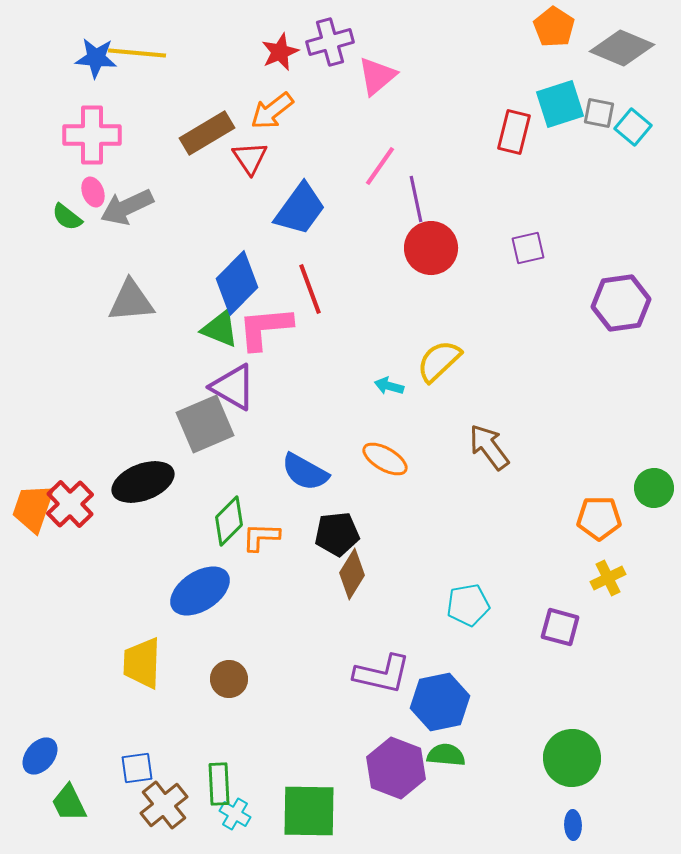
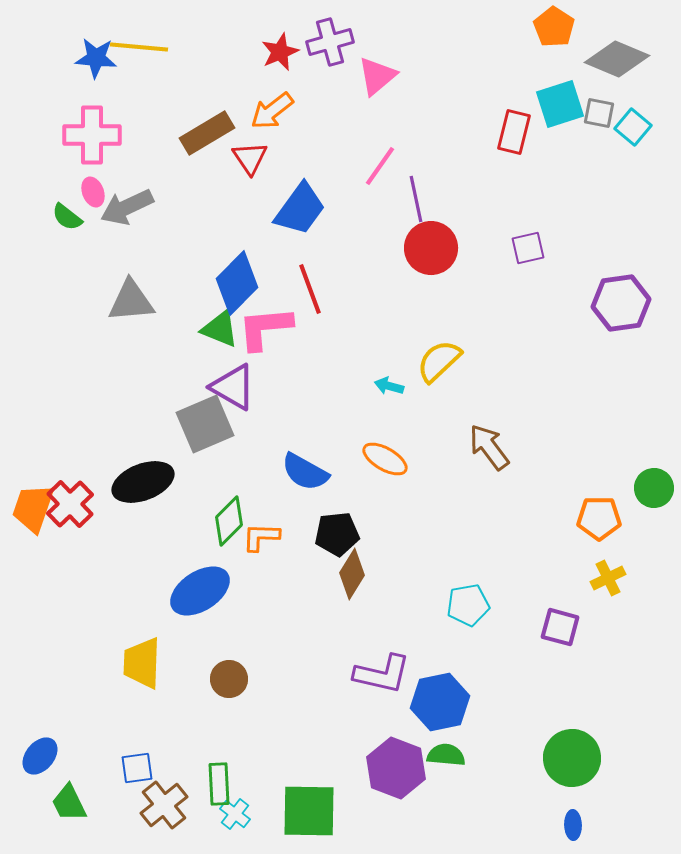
gray diamond at (622, 48): moved 5 px left, 11 px down
yellow line at (137, 53): moved 2 px right, 6 px up
cyan cross at (235, 814): rotated 8 degrees clockwise
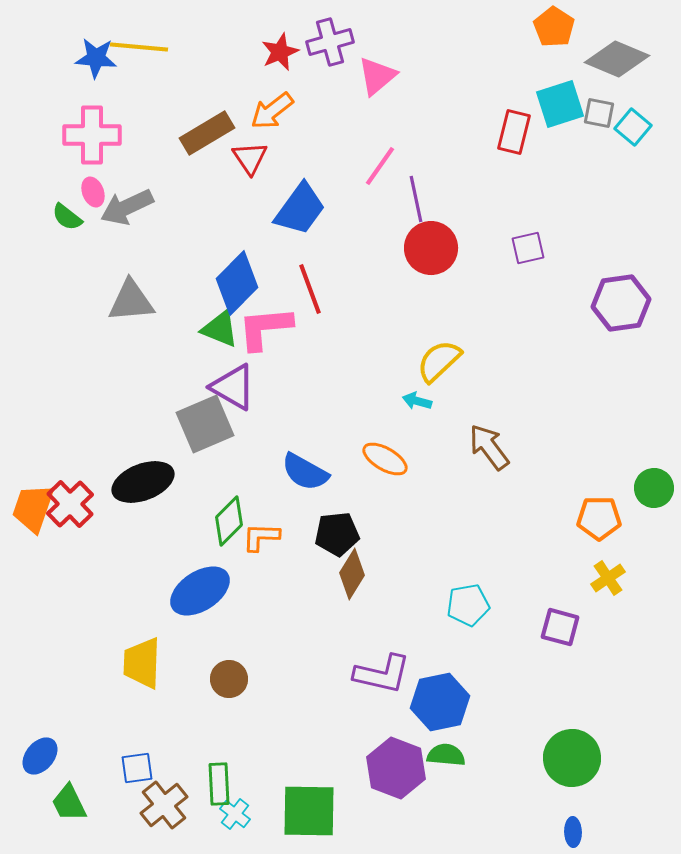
cyan arrow at (389, 386): moved 28 px right, 15 px down
yellow cross at (608, 578): rotated 8 degrees counterclockwise
blue ellipse at (573, 825): moved 7 px down
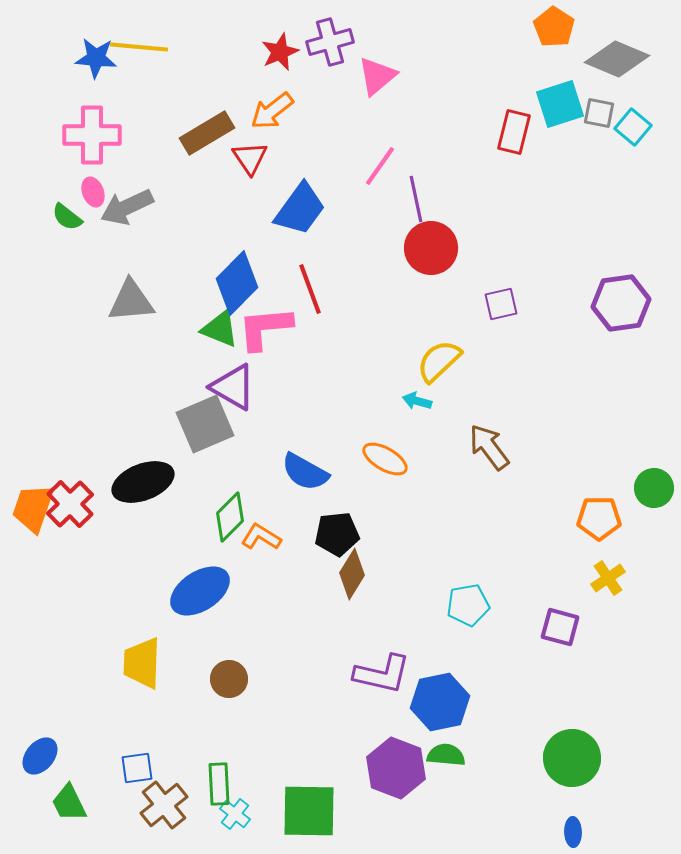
purple square at (528, 248): moved 27 px left, 56 px down
green diamond at (229, 521): moved 1 px right, 4 px up
orange L-shape at (261, 537): rotated 30 degrees clockwise
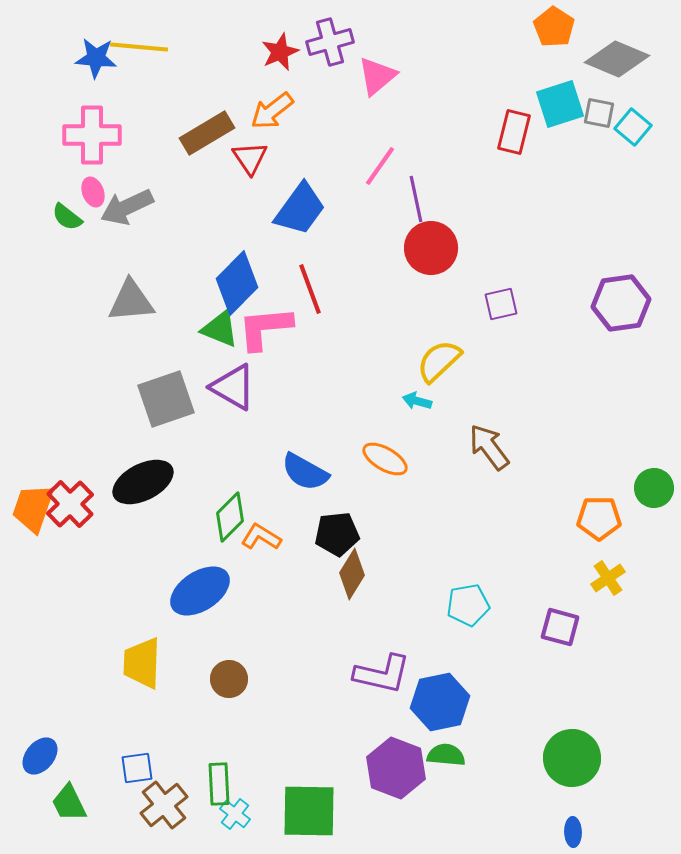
gray square at (205, 424): moved 39 px left, 25 px up; rotated 4 degrees clockwise
black ellipse at (143, 482): rotated 6 degrees counterclockwise
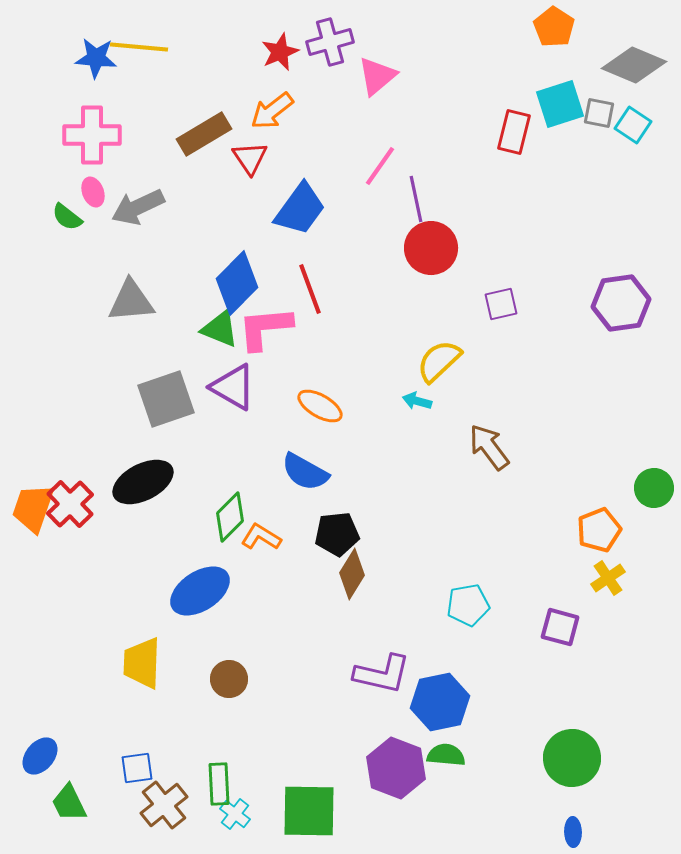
gray diamond at (617, 59): moved 17 px right, 6 px down
cyan square at (633, 127): moved 2 px up; rotated 6 degrees counterclockwise
brown rectangle at (207, 133): moved 3 px left, 1 px down
gray arrow at (127, 207): moved 11 px right
orange ellipse at (385, 459): moved 65 px left, 53 px up
orange pentagon at (599, 518): moved 12 px down; rotated 21 degrees counterclockwise
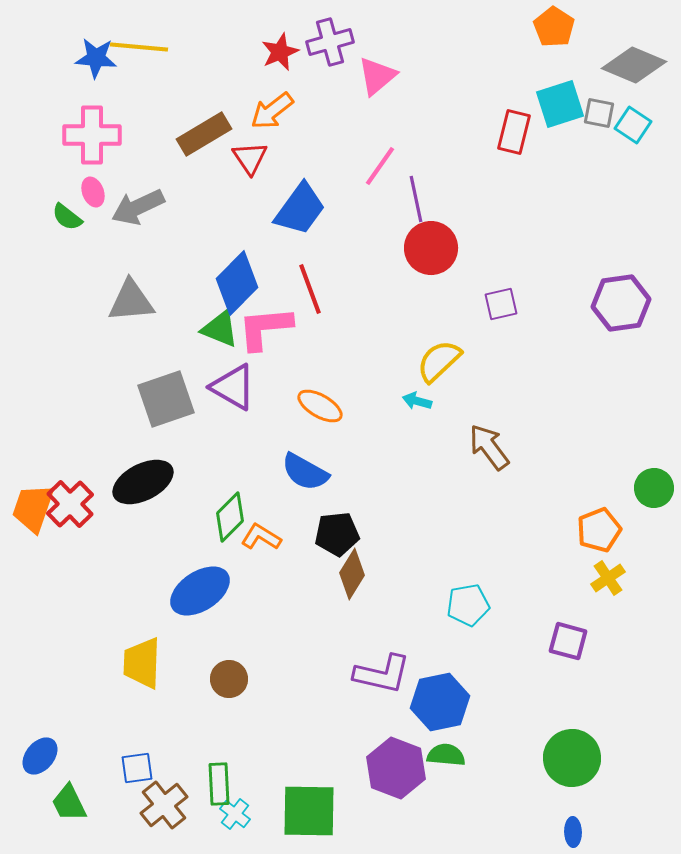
purple square at (560, 627): moved 8 px right, 14 px down
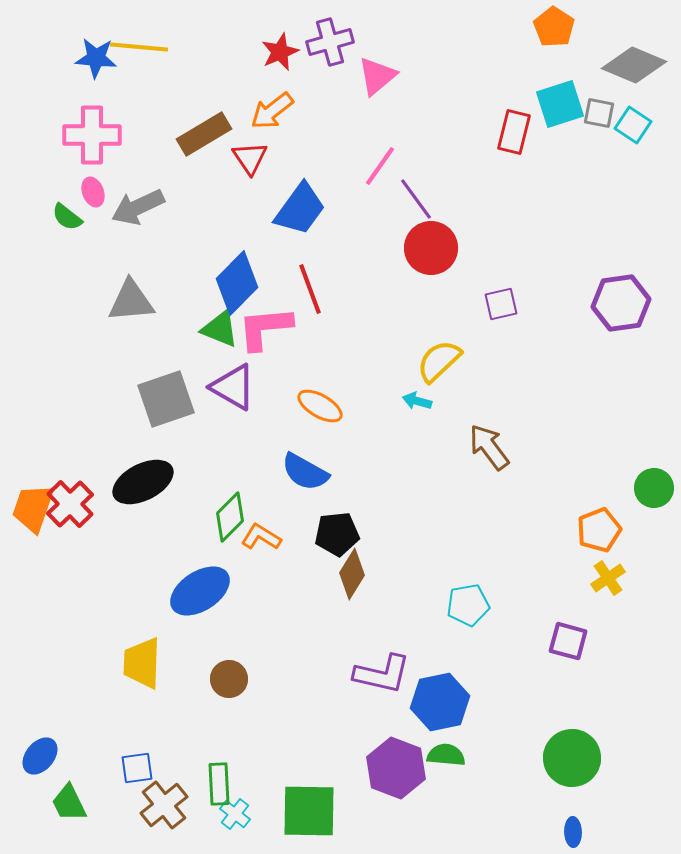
purple line at (416, 199): rotated 24 degrees counterclockwise
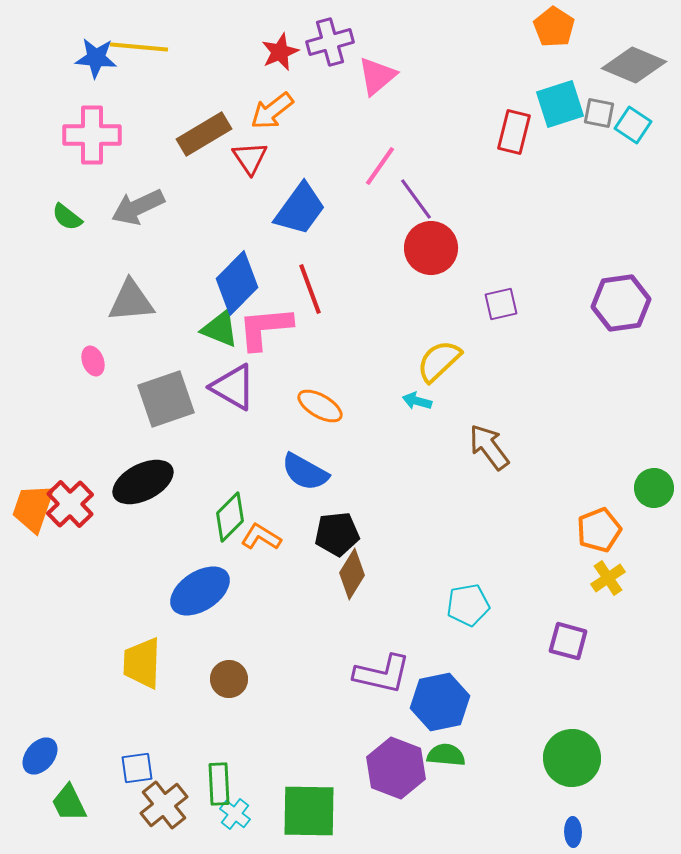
pink ellipse at (93, 192): moved 169 px down
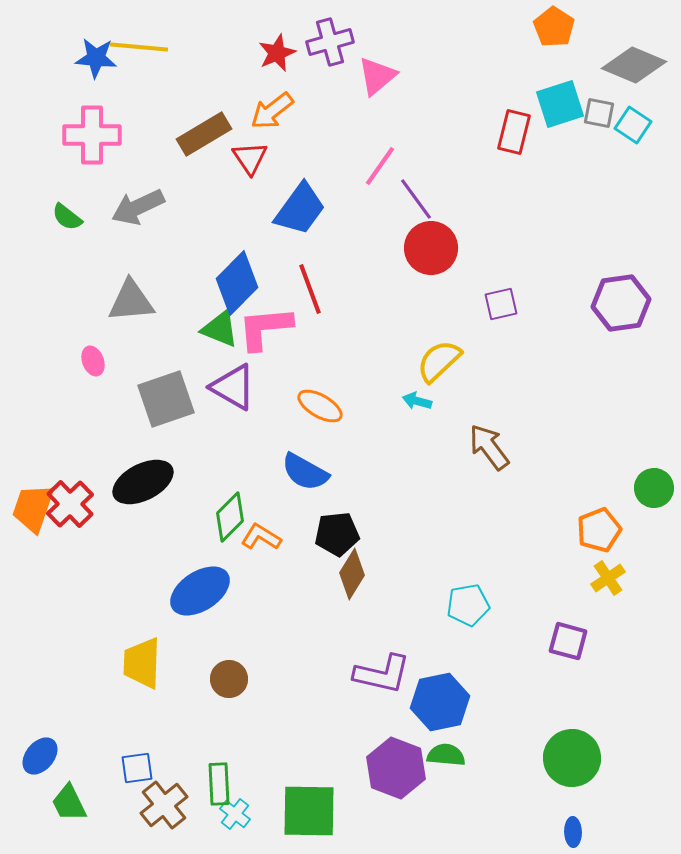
red star at (280, 52): moved 3 px left, 1 px down
